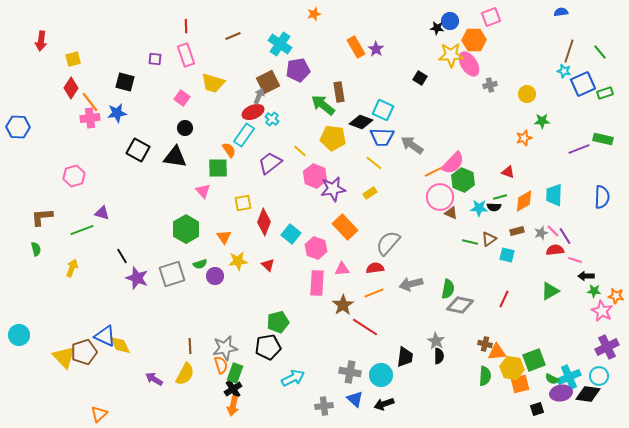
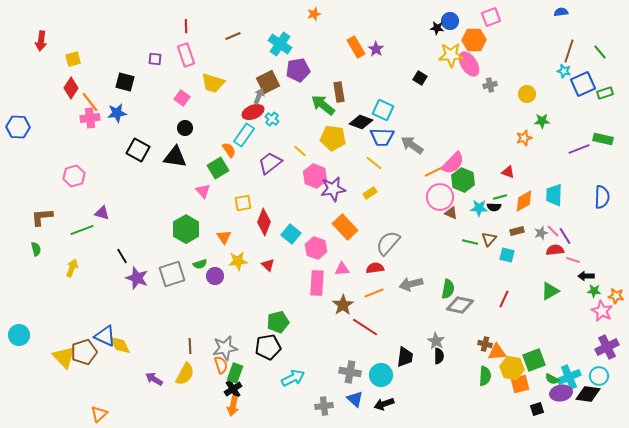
green square at (218, 168): rotated 30 degrees counterclockwise
brown triangle at (489, 239): rotated 14 degrees counterclockwise
pink line at (575, 260): moved 2 px left
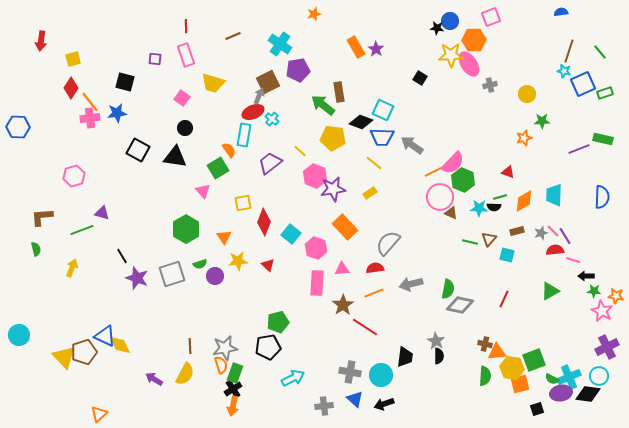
cyan rectangle at (244, 135): rotated 25 degrees counterclockwise
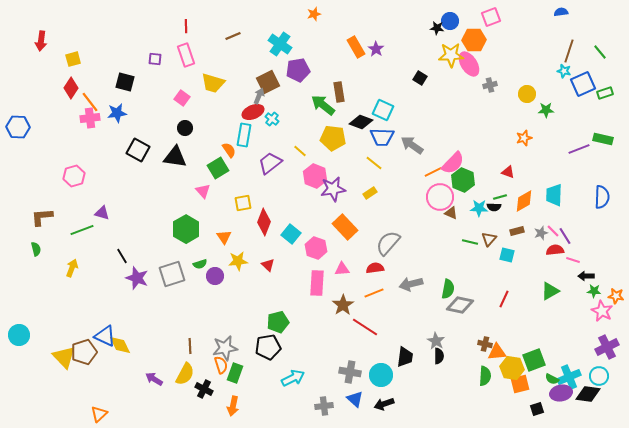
green star at (542, 121): moved 4 px right, 11 px up
black cross at (233, 389): moved 29 px left; rotated 30 degrees counterclockwise
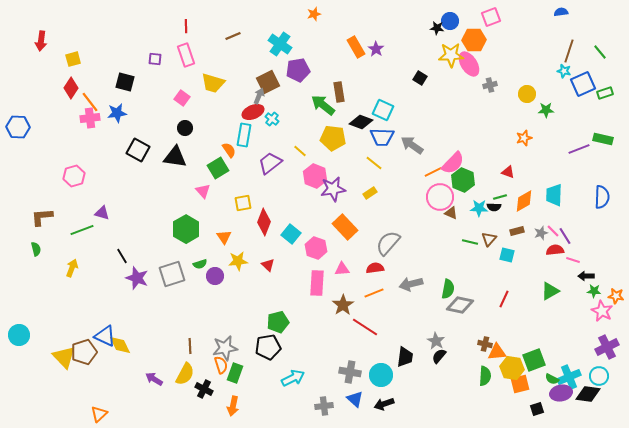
black semicircle at (439, 356): rotated 140 degrees counterclockwise
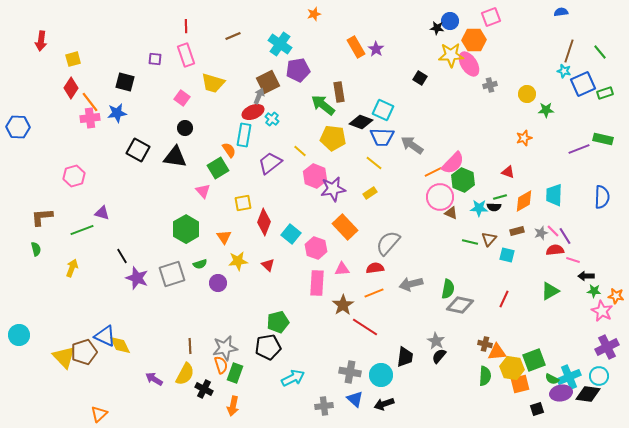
purple circle at (215, 276): moved 3 px right, 7 px down
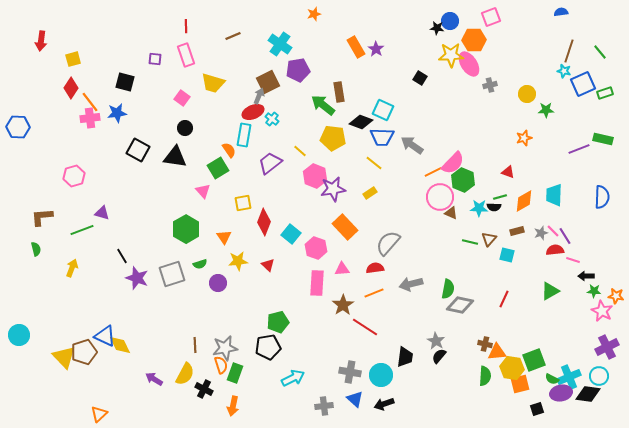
brown line at (190, 346): moved 5 px right, 1 px up
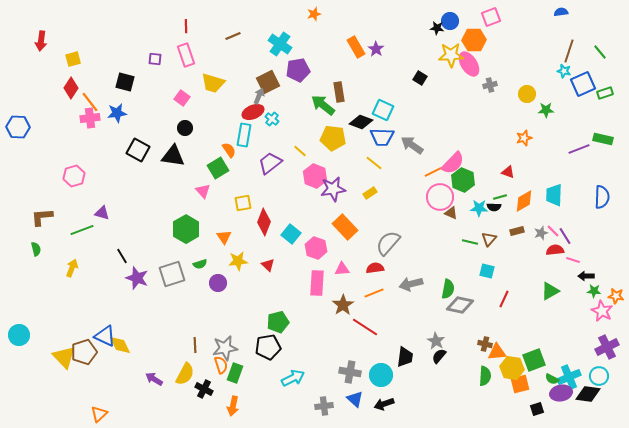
black triangle at (175, 157): moved 2 px left, 1 px up
cyan square at (507, 255): moved 20 px left, 16 px down
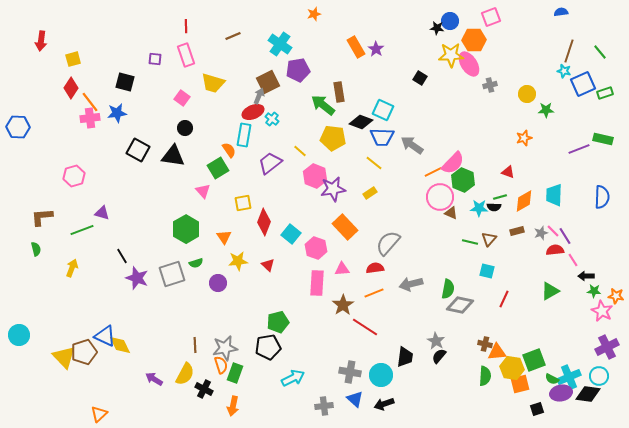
pink line at (573, 260): rotated 40 degrees clockwise
green semicircle at (200, 264): moved 4 px left, 1 px up
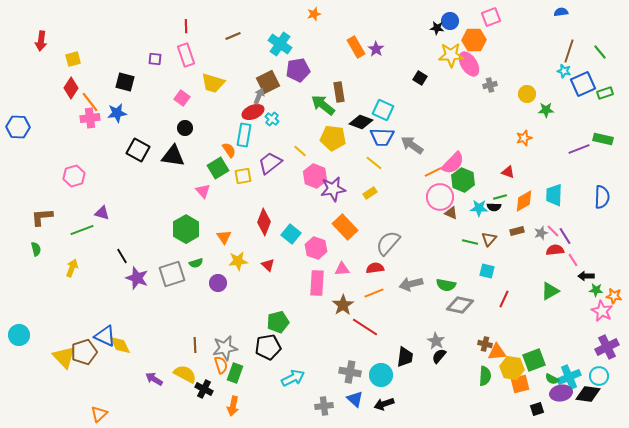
yellow square at (243, 203): moved 27 px up
green semicircle at (448, 289): moved 2 px left, 4 px up; rotated 90 degrees clockwise
green star at (594, 291): moved 2 px right, 1 px up
orange star at (616, 296): moved 2 px left
yellow semicircle at (185, 374): rotated 90 degrees counterclockwise
